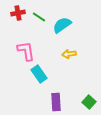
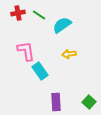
green line: moved 2 px up
cyan rectangle: moved 1 px right, 3 px up
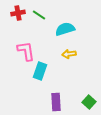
cyan semicircle: moved 3 px right, 4 px down; rotated 18 degrees clockwise
cyan rectangle: rotated 54 degrees clockwise
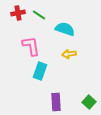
cyan semicircle: rotated 36 degrees clockwise
pink L-shape: moved 5 px right, 5 px up
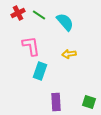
red cross: rotated 16 degrees counterclockwise
cyan semicircle: moved 7 px up; rotated 30 degrees clockwise
green square: rotated 24 degrees counterclockwise
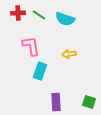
red cross: rotated 24 degrees clockwise
cyan semicircle: moved 3 px up; rotated 150 degrees clockwise
